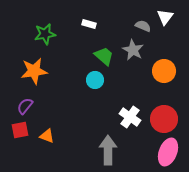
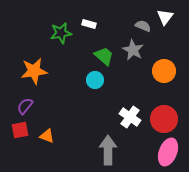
green star: moved 16 px right, 1 px up
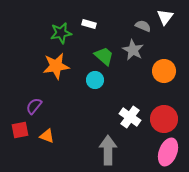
orange star: moved 22 px right, 5 px up
purple semicircle: moved 9 px right
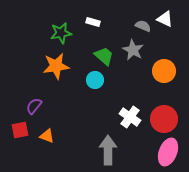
white triangle: moved 2 px down; rotated 42 degrees counterclockwise
white rectangle: moved 4 px right, 2 px up
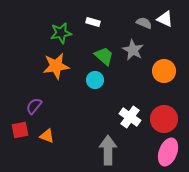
gray semicircle: moved 1 px right, 3 px up
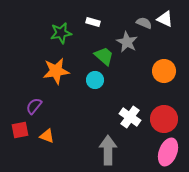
gray star: moved 6 px left, 8 px up
orange star: moved 5 px down
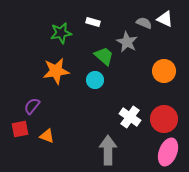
purple semicircle: moved 2 px left
red square: moved 1 px up
